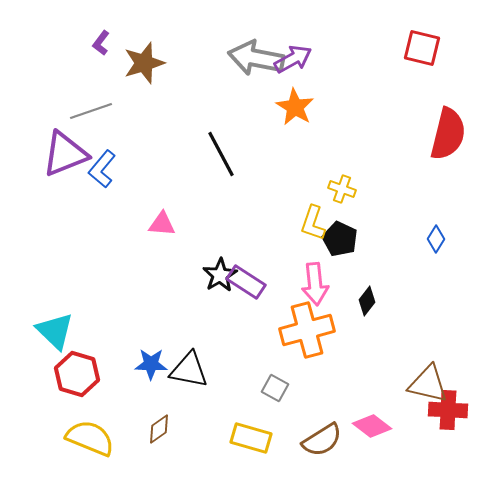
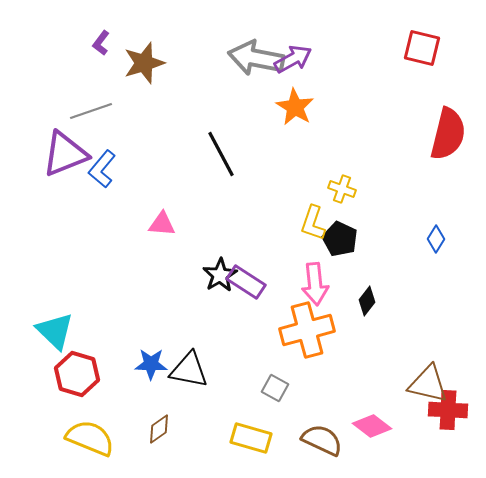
brown semicircle: rotated 123 degrees counterclockwise
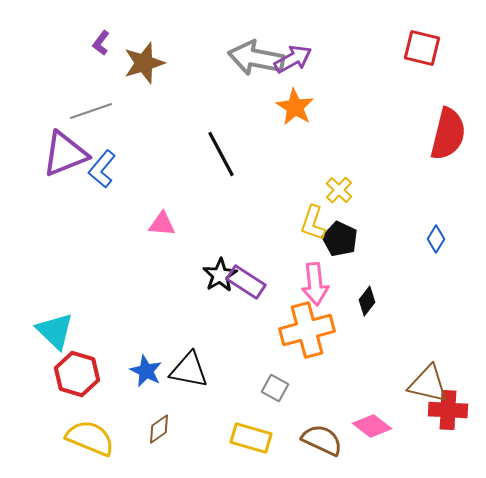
yellow cross: moved 3 px left, 1 px down; rotated 24 degrees clockwise
blue star: moved 5 px left, 7 px down; rotated 24 degrees clockwise
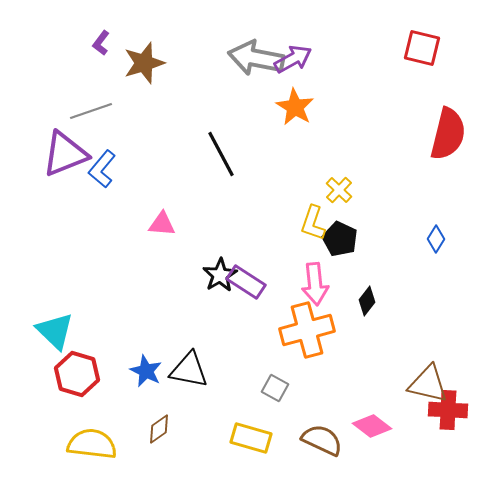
yellow semicircle: moved 2 px right, 6 px down; rotated 15 degrees counterclockwise
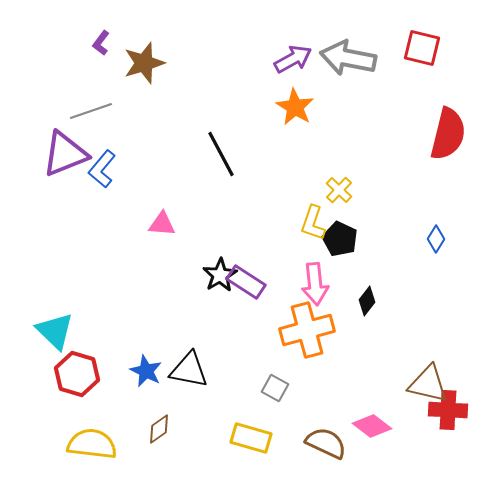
gray arrow: moved 92 px right
brown semicircle: moved 4 px right, 3 px down
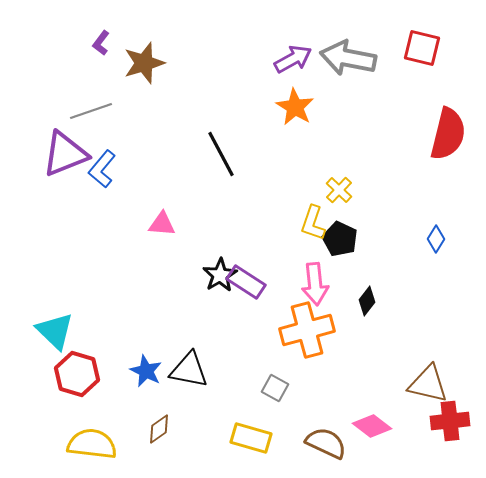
red cross: moved 2 px right, 11 px down; rotated 9 degrees counterclockwise
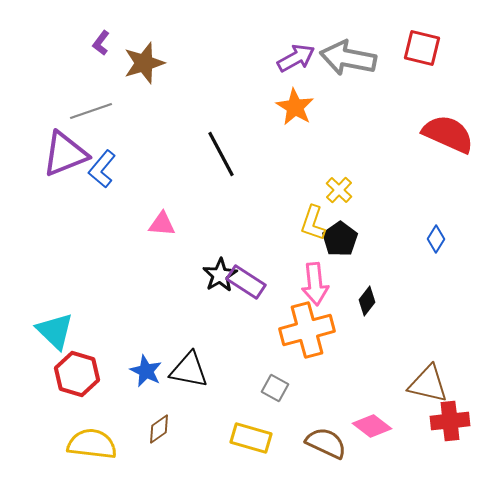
purple arrow: moved 3 px right, 1 px up
red semicircle: rotated 80 degrees counterclockwise
black pentagon: rotated 12 degrees clockwise
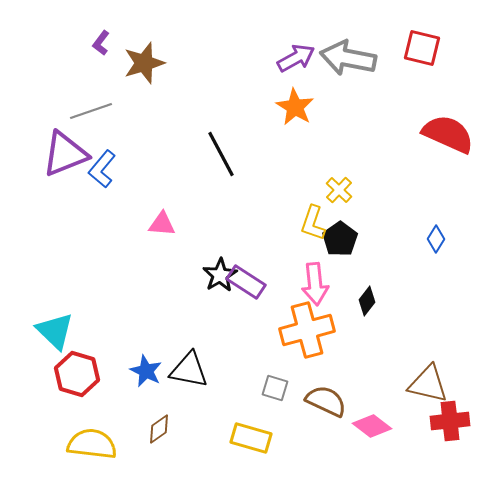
gray square: rotated 12 degrees counterclockwise
brown semicircle: moved 42 px up
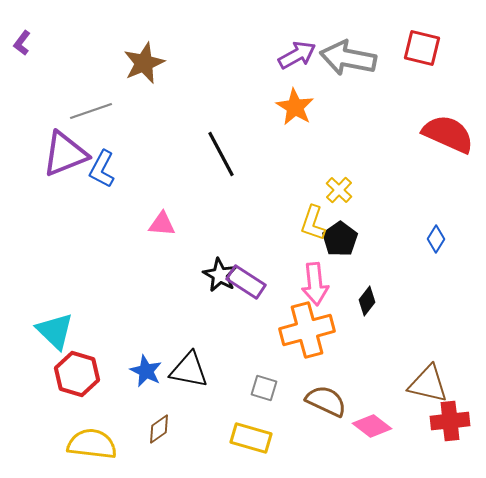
purple L-shape: moved 79 px left
purple arrow: moved 1 px right, 3 px up
brown star: rotated 6 degrees counterclockwise
blue L-shape: rotated 12 degrees counterclockwise
black star: rotated 12 degrees counterclockwise
gray square: moved 11 px left
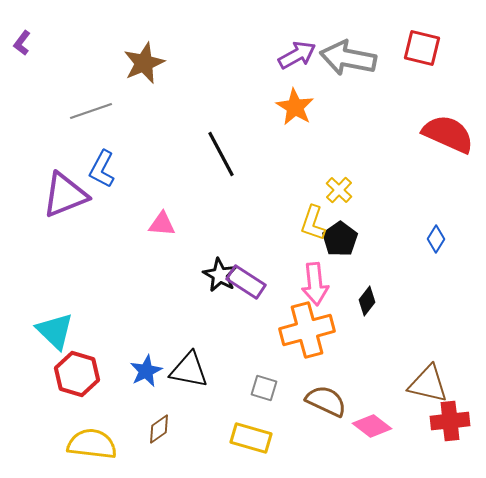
purple triangle: moved 41 px down
blue star: rotated 20 degrees clockwise
